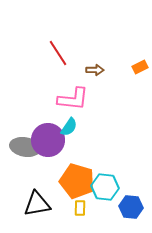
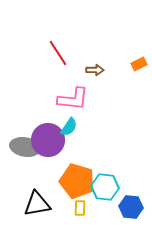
orange rectangle: moved 1 px left, 3 px up
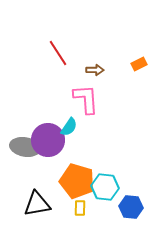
pink L-shape: moved 13 px right; rotated 100 degrees counterclockwise
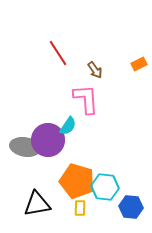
brown arrow: rotated 54 degrees clockwise
cyan semicircle: moved 1 px left, 1 px up
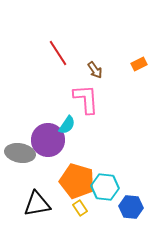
cyan semicircle: moved 1 px left, 1 px up
gray ellipse: moved 5 px left, 6 px down
yellow rectangle: rotated 35 degrees counterclockwise
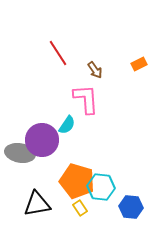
purple circle: moved 6 px left
cyan hexagon: moved 4 px left
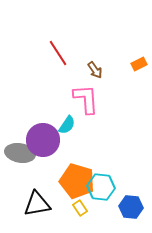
purple circle: moved 1 px right
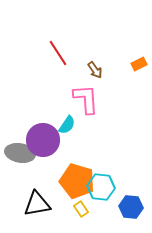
yellow rectangle: moved 1 px right, 1 px down
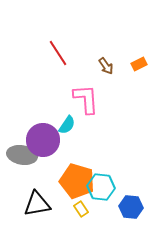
brown arrow: moved 11 px right, 4 px up
gray ellipse: moved 2 px right, 2 px down
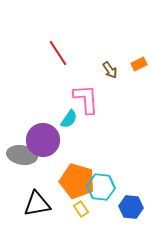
brown arrow: moved 4 px right, 4 px down
cyan semicircle: moved 2 px right, 6 px up
